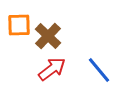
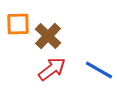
orange square: moved 1 px left, 1 px up
blue line: rotated 20 degrees counterclockwise
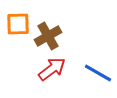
brown cross: rotated 16 degrees clockwise
blue line: moved 1 px left, 3 px down
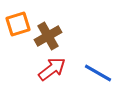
orange square: rotated 15 degrees counterclockwise
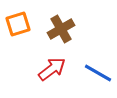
brown cross: moved 13 px right, 7 px up
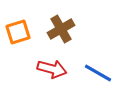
orange square: moved 8 px down
red arrow: rotated 52 degrees clockwise
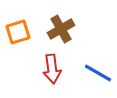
red arrow: rotated 68 degrees clockwise
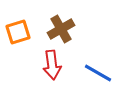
red arrow: moved 4 px up
